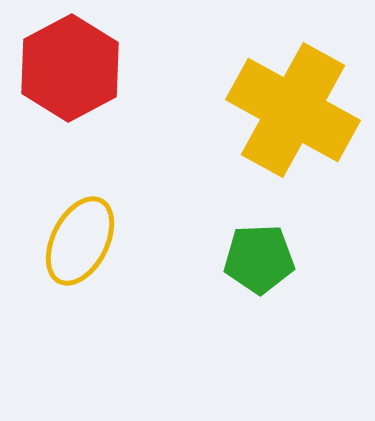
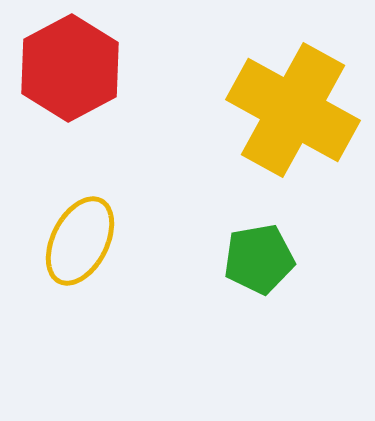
green pentagon: rotated 8 degrees counterclockwise
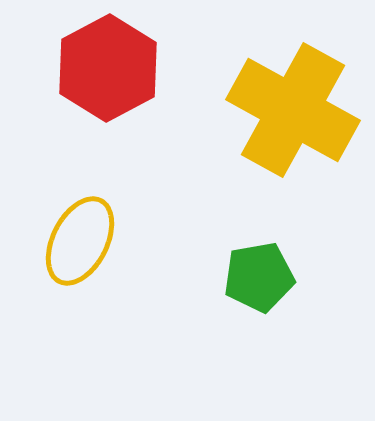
red hexagon: moved 38 px right
green pentagon: moved 18 px down
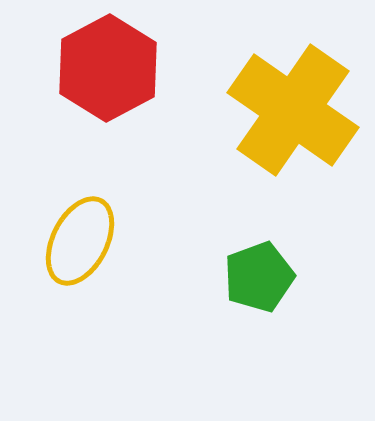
yellow cross: rotated 6 degrees clockwise
green pentagon: rotated 10 degrees counterclockwise
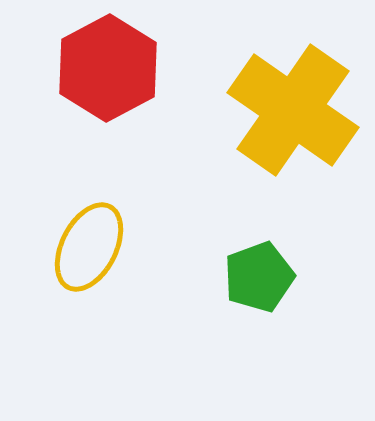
yellow ellipse: moved 9 px right, 6 px down
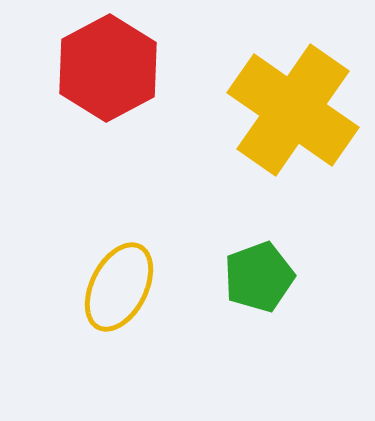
yellow ellipse: moved 30 px right, 40 px down
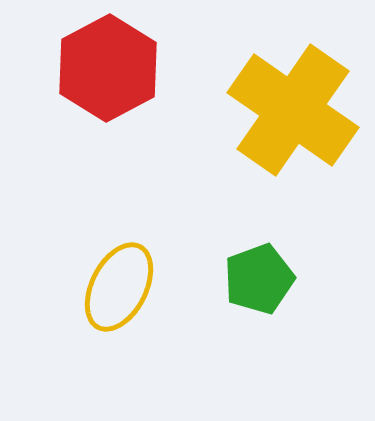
green pentagon: moved 2 px down
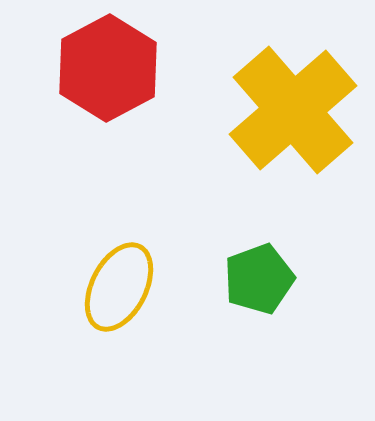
yellow cross: rotated 14 degrees clockwise
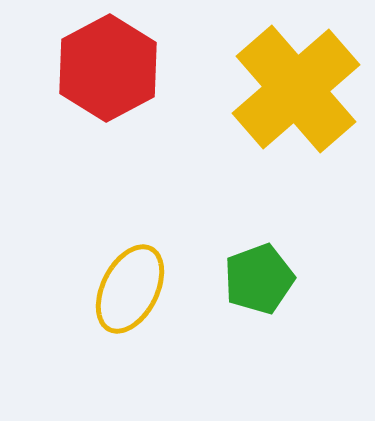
yellow cross: moved 3 px right, 21 px up
yellow ellipse: moved 11 px right, 2 px down
